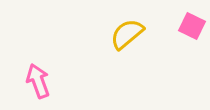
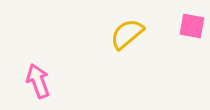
pink square: rotated 16 degrees counterclockwise
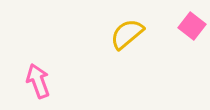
pink square: rotated 28 degrees clockwise
